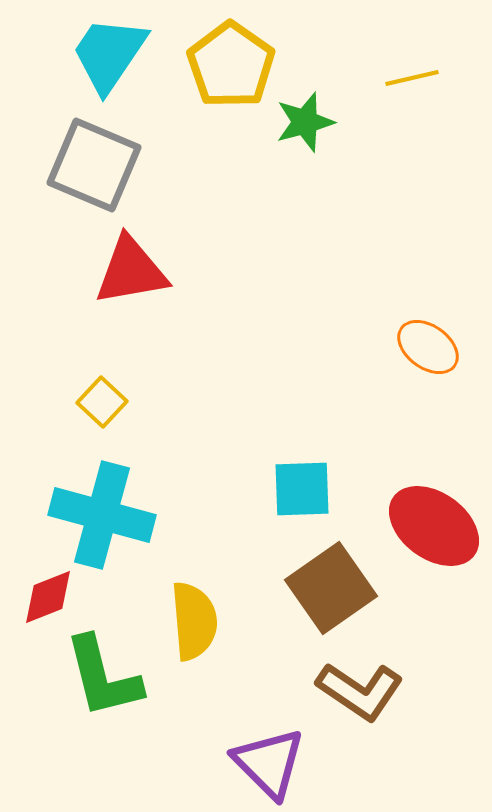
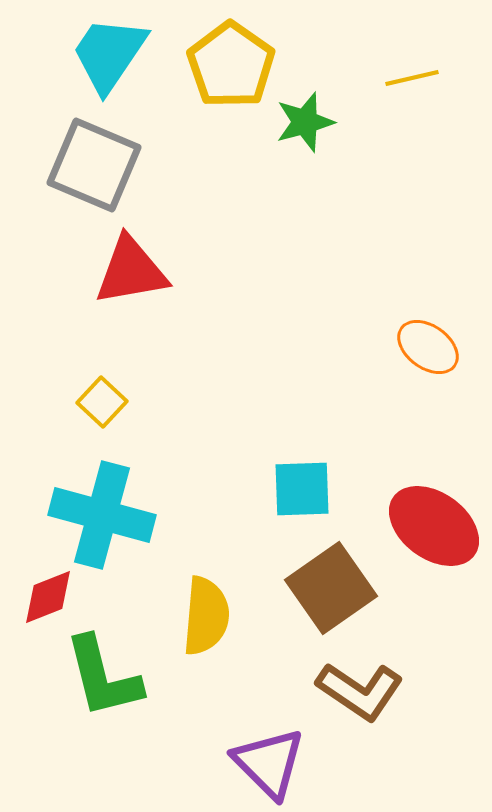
yellow semicircle: moved 12 px right, 5 px up; rotated 10 degrees clockwise
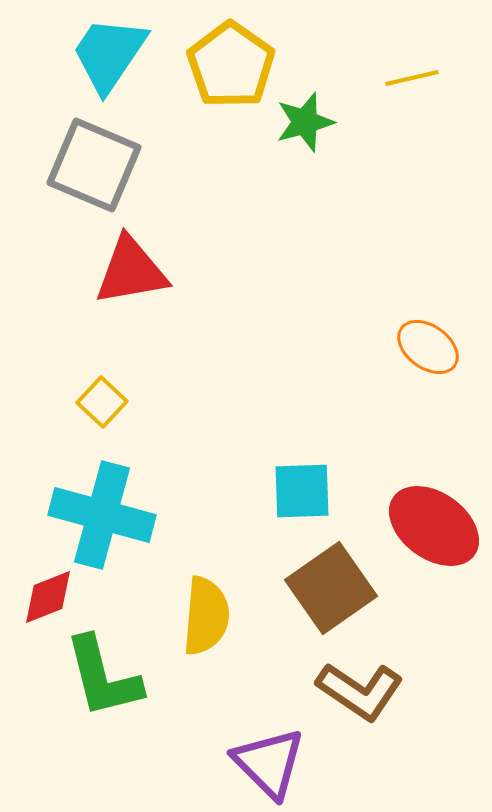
cyan square: moved 2 px down
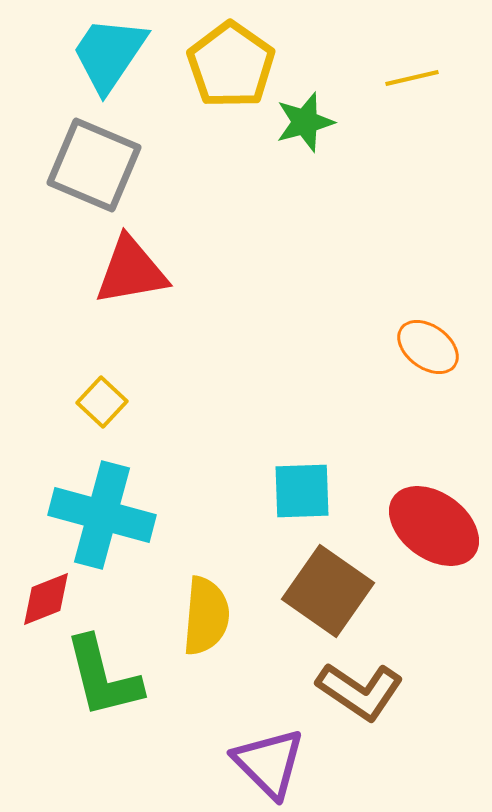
brown square: moved 3 px left, 3 px down; rotated 20 degrees counterclockwise
red diamond: moved 2 px left, 2 px down
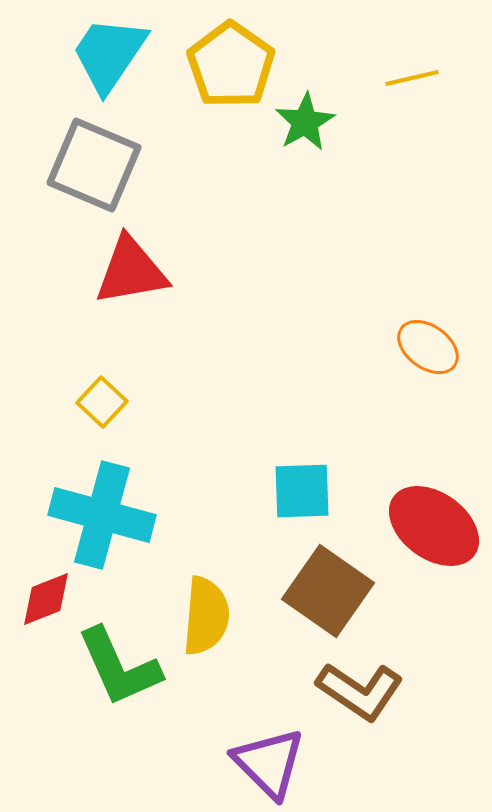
green star: rotated 14 degrees counterclockwise
green L-shape: moved 16 px right, 10 px up; rotated 10 degrees counterclockwise
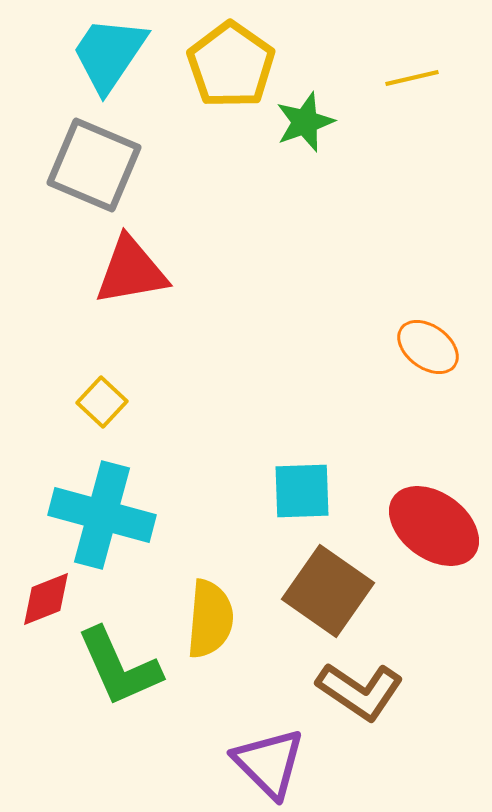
green star: rotated 10 degrees clockwise
yellow semicircle: moved 4 px right, 3 px down
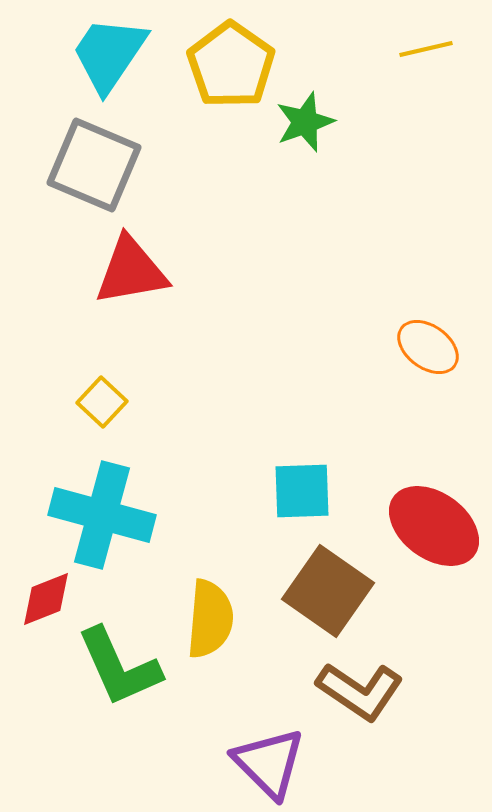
yellow line: moved 14 px right, 29 px up
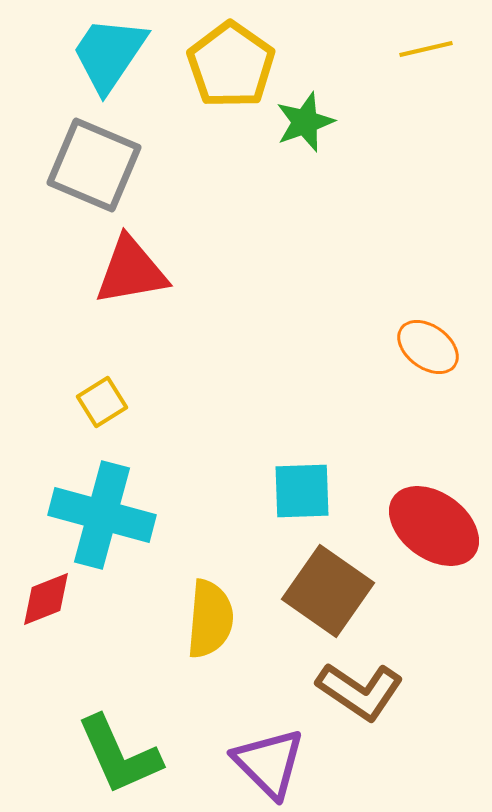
yellow square: rotated 15 degrees clockwise
green L-shape: moved 88 px down
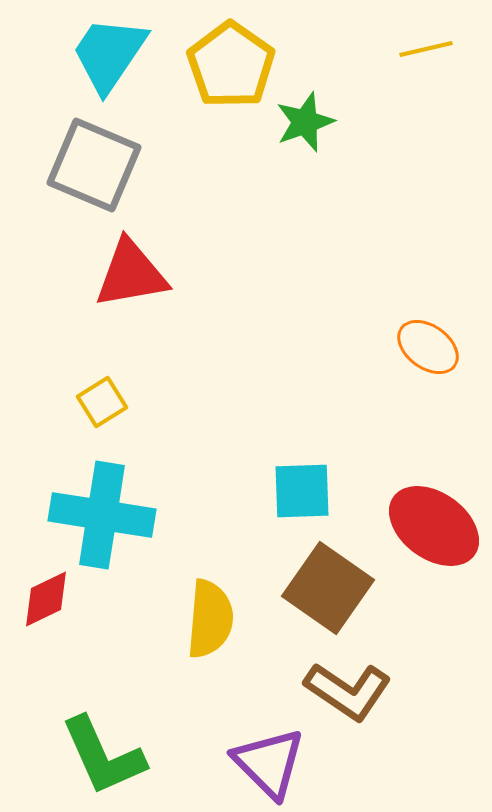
red triangle: moved 3 px down
cyan cross: rotated 6 degrees counterclockwise
brown square: moved 3 px up
red diamond: rotated 4 degrees counterclockwise
brown L-shape: moved 12 px left
green L-shape: moved 16 px left, 1 px down
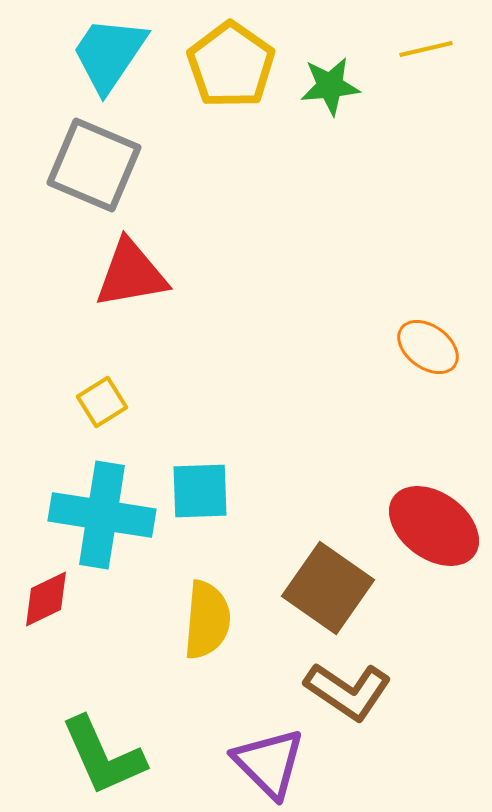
green star: moved 25 px right, 36 px up; rotated 14 degrees clockwise
cyan square: moved 102 px left
yellow semicircle: moved 3 px left, 1 px down
